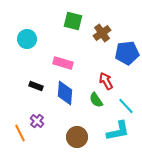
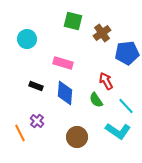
cyan L-shape: rotated 45 degrees clockwise
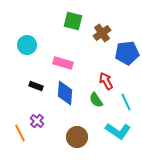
cyan circle: moved 6 px down
cyan line: moved 4 px up; rotated 18 degrees clockwise
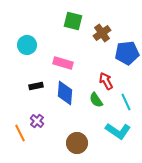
black rectangle: rotated 32 degrees counterclockwise
brown circle: moved 6 px down
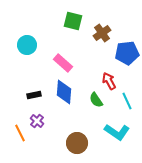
pink rectangle: rotated 24 degrees clockwise
red arrow: moved 3 px right
black rectangle: moved 2 px left, 9 px down
blue diamond: moved 1 px left, 1 px up
cyan line: moved 1 px right, 1 px up
cyan L-shape: moved 1 px left, 1 px down
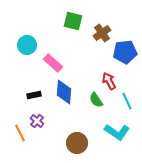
blue pentagon: moved 2 px left, 1 px up
pink rectangle: moved 10 px left
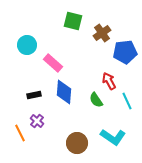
cyan L-shape: moved 4 px left, 5 px down
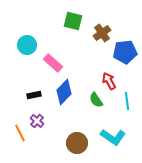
blue diamond: rotated 40 degrees clockwise
cyan line: rotated 18 degrees clockwise
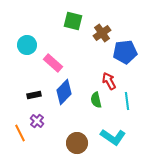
green semicircle: rotated 21 degrees clockwise
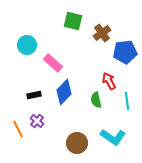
orange line: moved 2 px left, 4 px up
